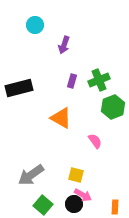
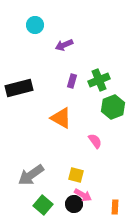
purple arrow: rotated 48 degrees clockwise
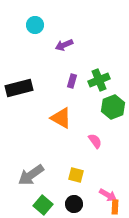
pink arrow: moved 25 px right
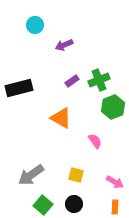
purple rectangle: rotated 40 degrees clockwise
pink arrow: moved 7 px right, 13 px up
